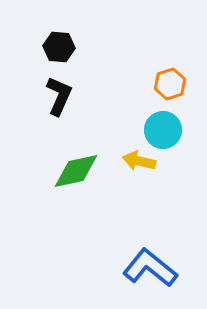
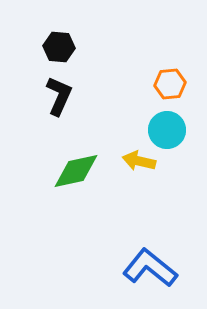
orange hexagon: rotated 12 degrees clockwise
cyan circle: moved 4 px right
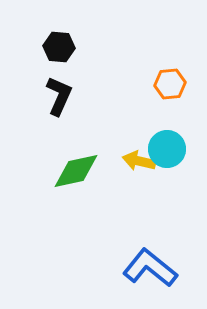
cyan circle: moved 19 px down
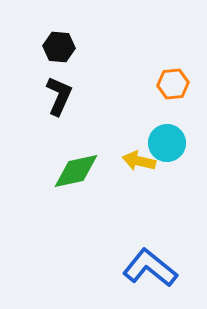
orange hexagon: moved 3 px right
cyan circle: moved 6 px up
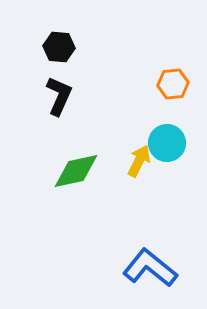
yellow arrow: rotated 104 degrees clockwise
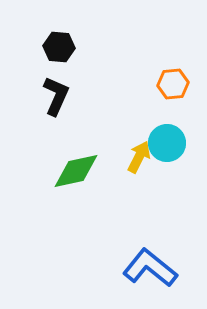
black L-shape: moved 3 px left
yellow arrow: moved 4 px up
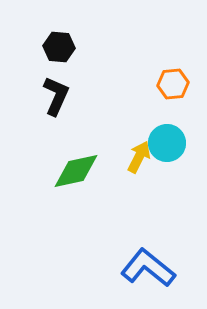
blue L-shape: moved 2 px left
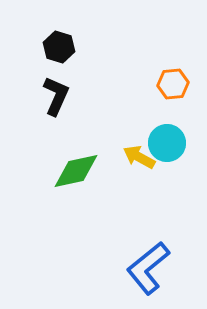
black hexagon: rotated 12 degrees clockwise
yellow arrow: rotated 88 degrees counterclockwise
blue L-shape: rotated 78 degrees counterclockwise
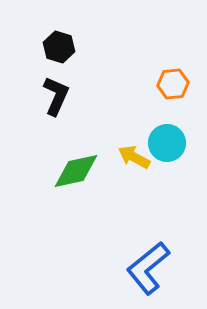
yellow arrow: moved 5 px left
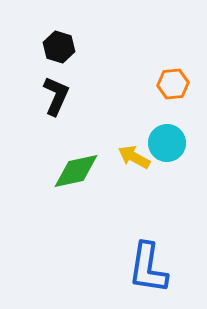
blue L-shape: rotated 42 degrees counterclockwise
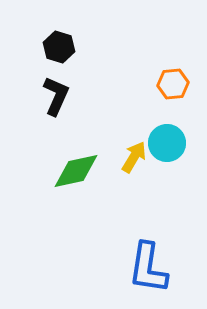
yellow arrow: rotated 92 degrees clockwise
